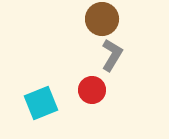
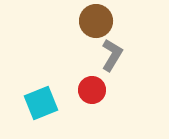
brown circle: moved 6 px left, 2 px down
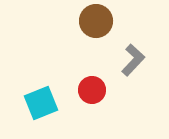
gray L-shape: moved 21 px right, 5 px down; rotated 12 degrees clockwise
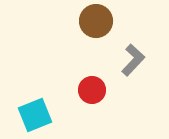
cyan square: moved 6 px left, 12 px down
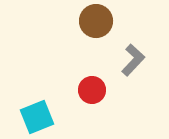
cyan square: moved 2 px right, 2 px down
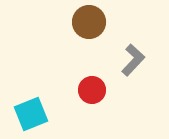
brown circle: moved 7 px left, 1 px down
cyan square: moved 6 px left, 3 px up
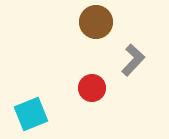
brown circle: moved 7 px right
red circle: moved 2 px up
